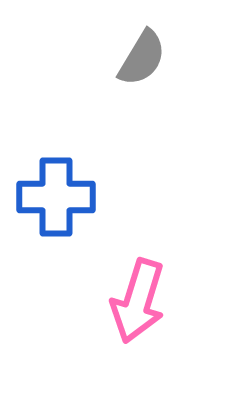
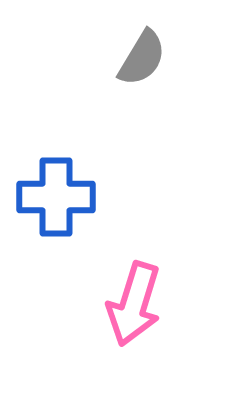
pink arrow: moved 4 px left, 3 px down
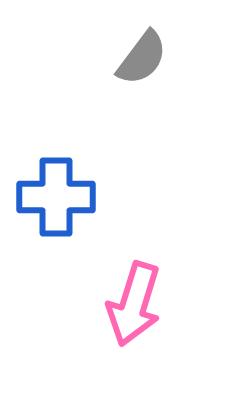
gray semicircle: rotated 6 degrees clockwise
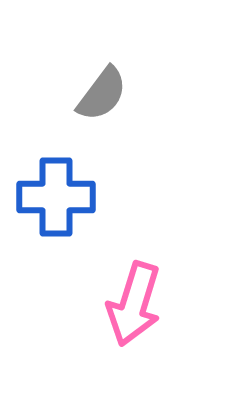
gray semicircle: moved 40 px left, 36 px down
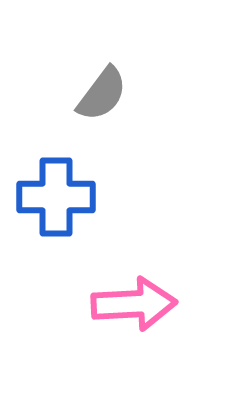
pink arrow: rotated 110 degrees counterclockwise
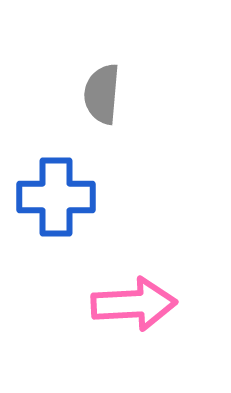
gray semicircle: rotated 148 degrees clockwise
